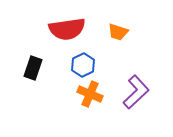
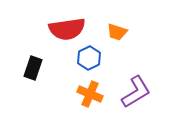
orange trapezoid: moved 1 px left
blue hexagon: moved 6 px right, 7 px up
purple L-shape: rotated 12 degrees clockwise
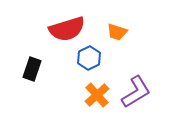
red semicircle: rotated 9 degrees counterclockwise
black rectangle: moved 1 px left, 1 px down
orange cross: moved 7 px right, 1 px down; rotated 25 degrees clockwise
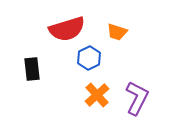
black rectangle: rotated 25 degrees counterclockwise
purple L-shape: moved 1 px right, 6 px down; rotated 32 degrees counterclockwise
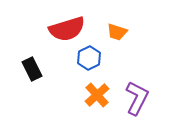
black rectangle: rotated 20 degrees counterclockwise
